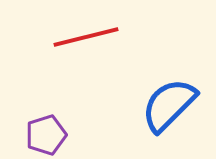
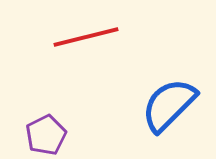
purple pentagon: rotated 9 degrees counterclockwise
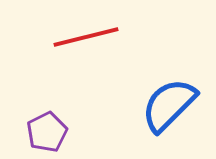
purple pentagon: moved 1 px right, 3 px up
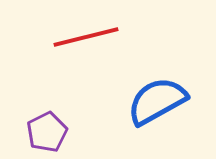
blue semicircle: moved 12 px left, 4 px up; rotated 16 degrees clockwise
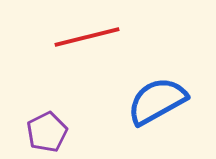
red line: moved 1 px right
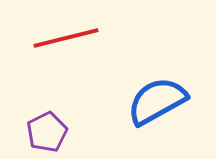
red line: moved 21 px left, 1 px down
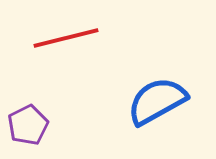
purple pentagon: moved 19 px left, 7 px up
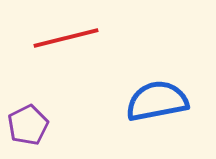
blue semicircle: rotated 18 degrees clockwise
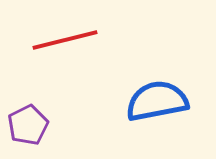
red line: moved 1 px left, 2 px down
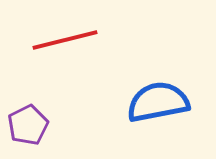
blue semicircle: moved 1 px right, 1 px down
